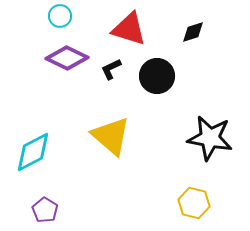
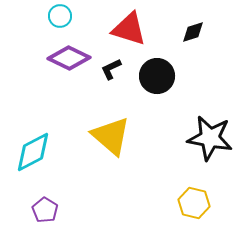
purple diamond: moved 2 px right
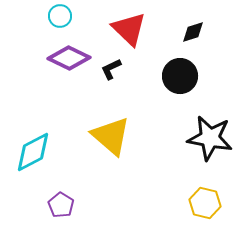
red triangle: rotated 27 degrees clockwise
black circle: moved 23 px right
yellow hexagon: moved 11 px right
purple pentagon: moved 16 px right, 5 px up
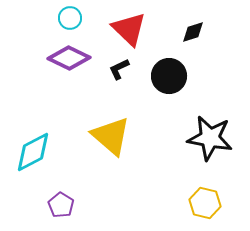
cyan circle: moved 10 px right, 2 px down
black L-shape: moved 8 px right
black circle: moved 11 px left
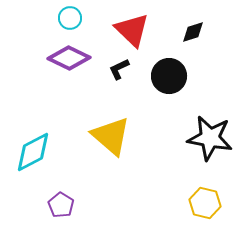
red triangle: moved 3 px right, 1 px down
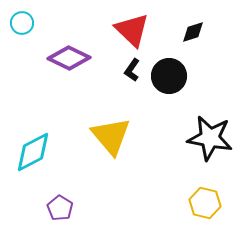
cyan circle: moved 48 px left, 5 px down
black L-shape: moved 13 px right, 1 px down; rotated 30 degrees counterclockwise
yellow triangle: rotated 9 degrees clockwise
purple pentagon: moved 1 px left, 3 px down
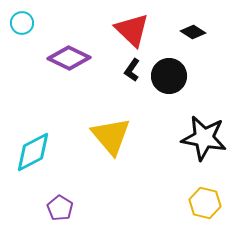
black diamond: rotated 50 degrees clockwise
black star: moved 6 px left
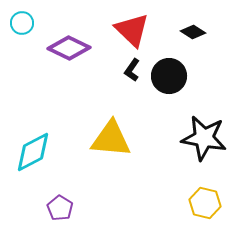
purple diamond: moved 10 px up
yellow triangle: moved 3 px down; rotated 45 degrees counterclockwise
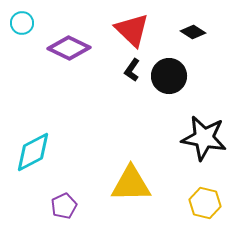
yellow triangle: moved 20 px right, 45 px down; rotated 6 degrees counterclockwise
purple pentagon: moved 4 px right, 2 px up; rotated 15 degrees clockwise
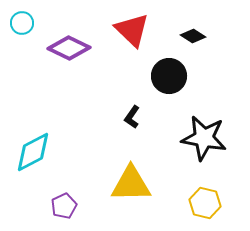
black diamond: moved 4 px down
black L-shape: moved 47 px down
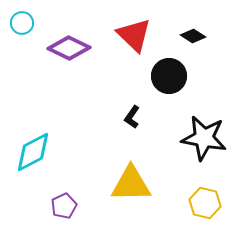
red triangle: moved 2 px right, 5 px down
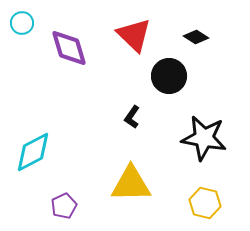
black diamond: moved 3 px right, 1 px down
purple diamond: rotated 48 degrees clockwise
